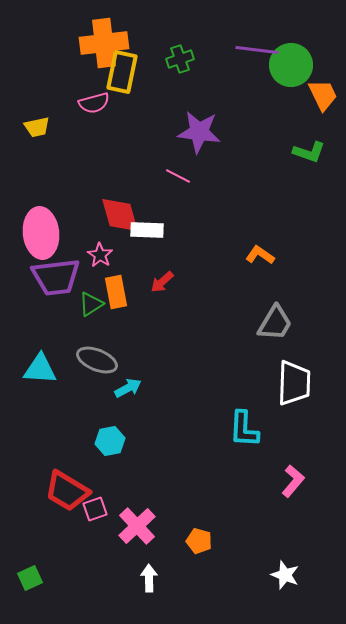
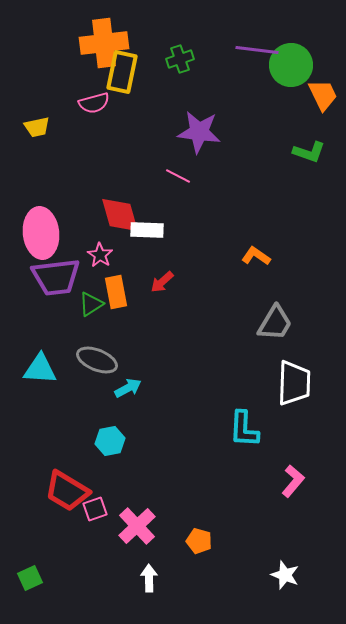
orange L-shape: moved 4 px left, 1 px down
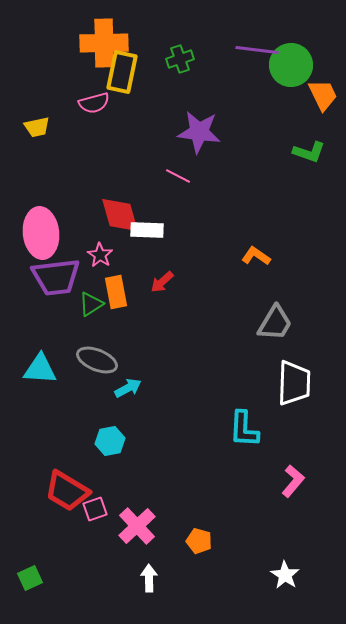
orange cross: rotated 6 degrees clockwise
white star: rotated 12 degrees clockwise
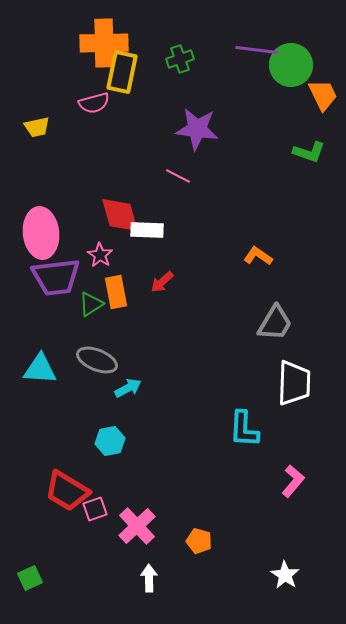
purple star: moved 2 px left, 3 px up
orange L-shape: moved 2 px right
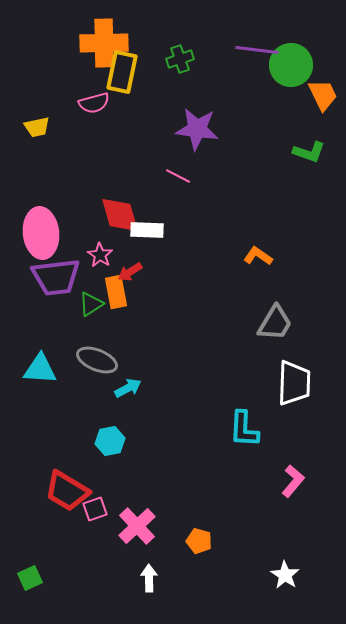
red arrow: moved 32 px left, 10 px up; rotated 10 degrees clockwise
